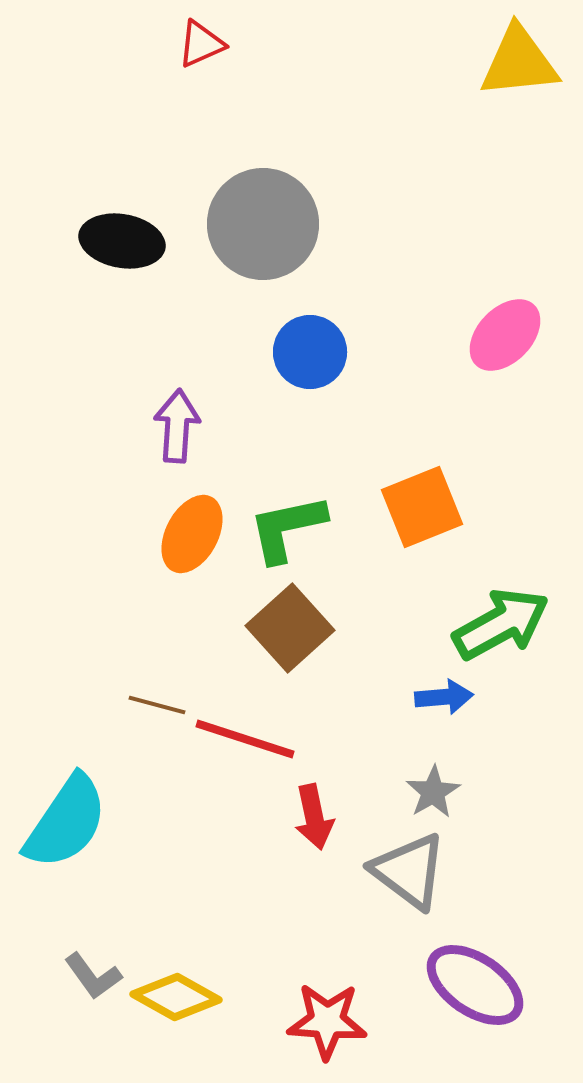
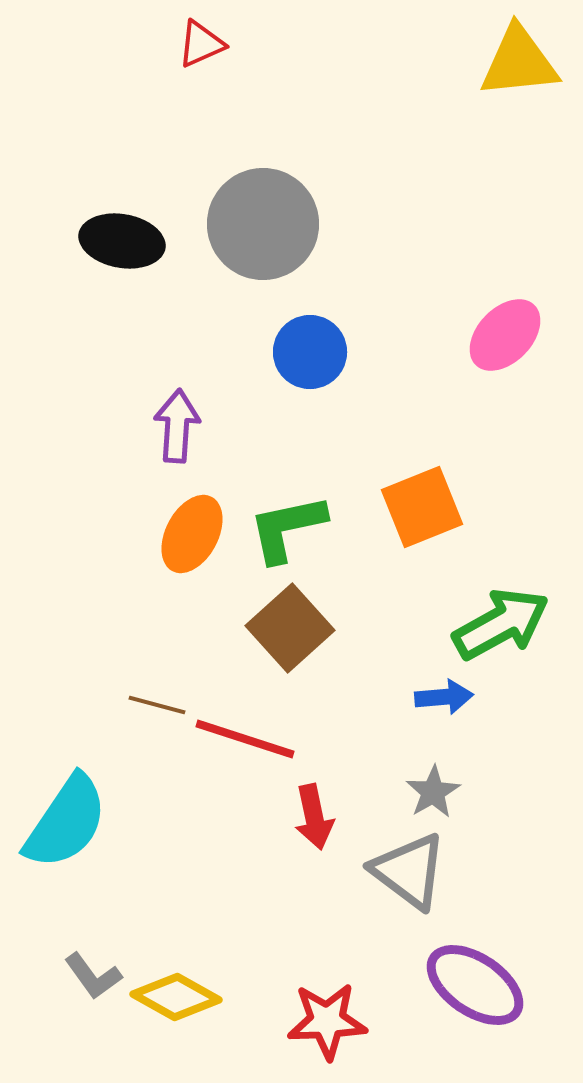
red star: rotated 6 degrees counterclockwise
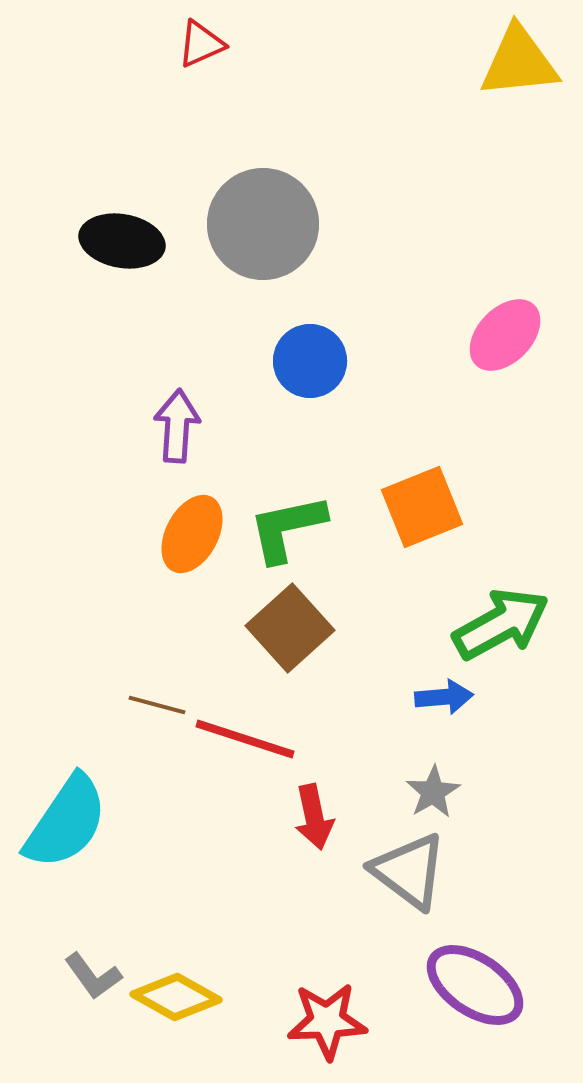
blue circle: moved 9 px down
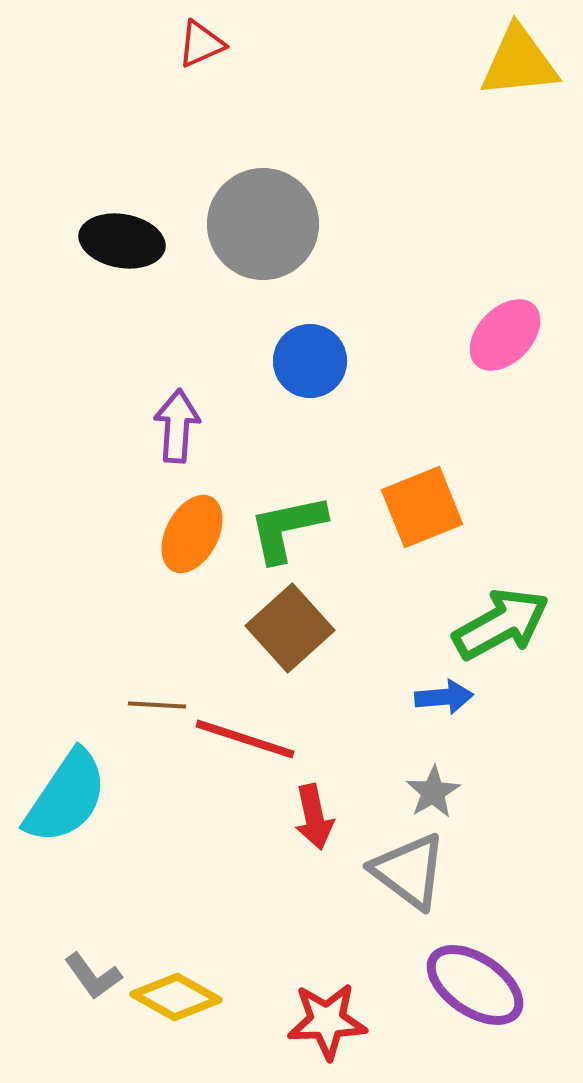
brown line: rotated 12 degrees counterclockwise
cyan semicircle: moved 25 px up
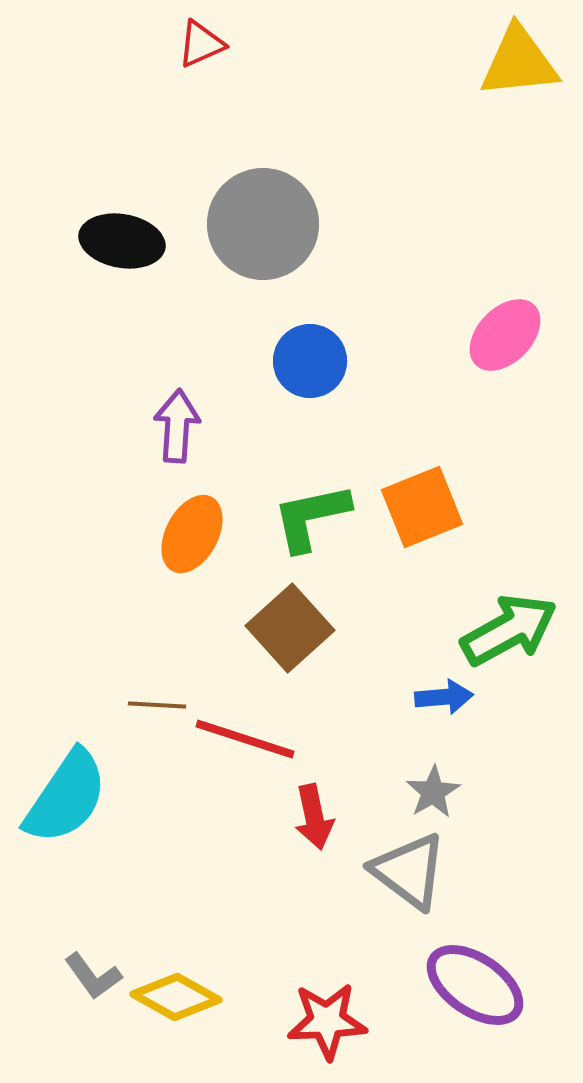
green L-shape: moved 24 px right, 11 px up
green arrow: moved 8 px right, 6 px down
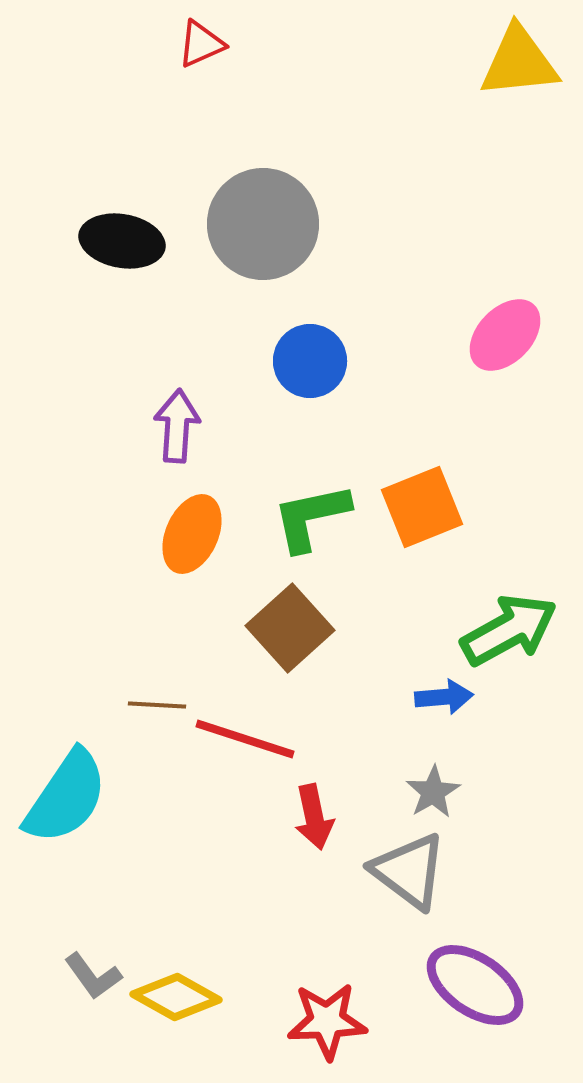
orange ellipse: rotated 4 degrees counterclockwise
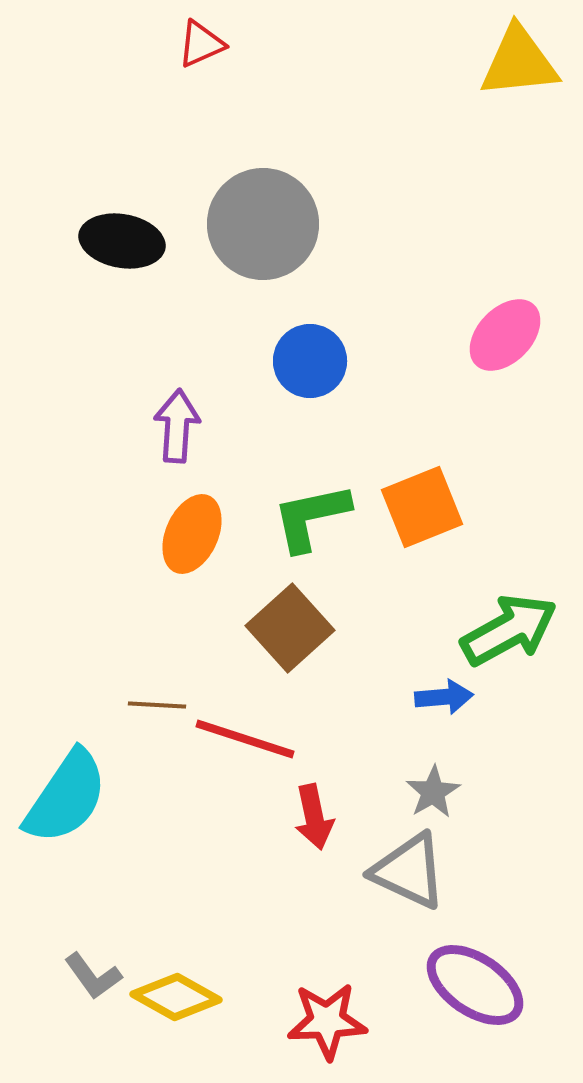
gray triangle: rotated 12 degrees counterclockwise
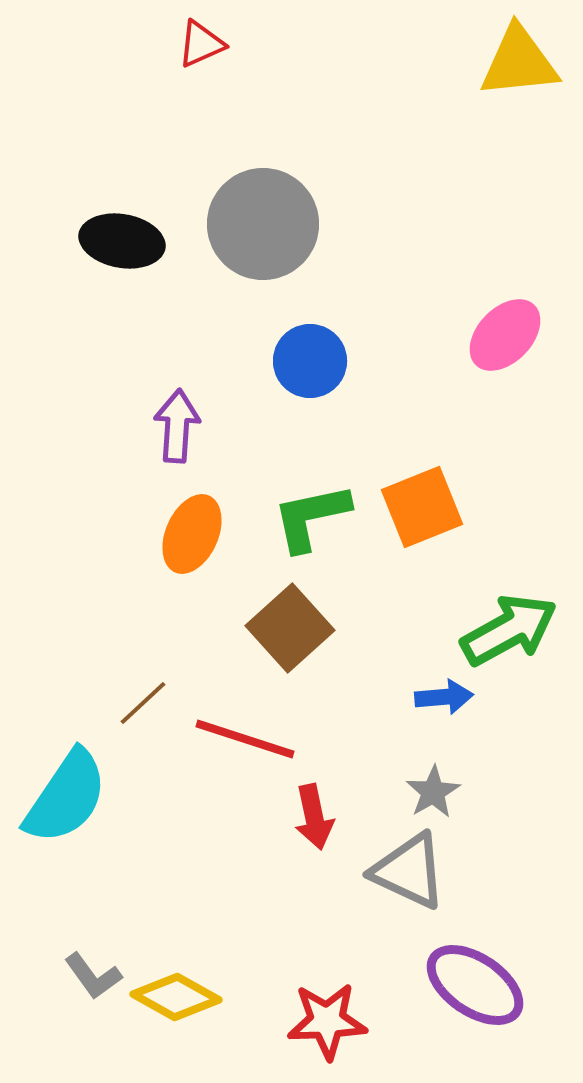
brown line: moved 14 px left, 2 px up; rotated 46 degrees counterclockwise
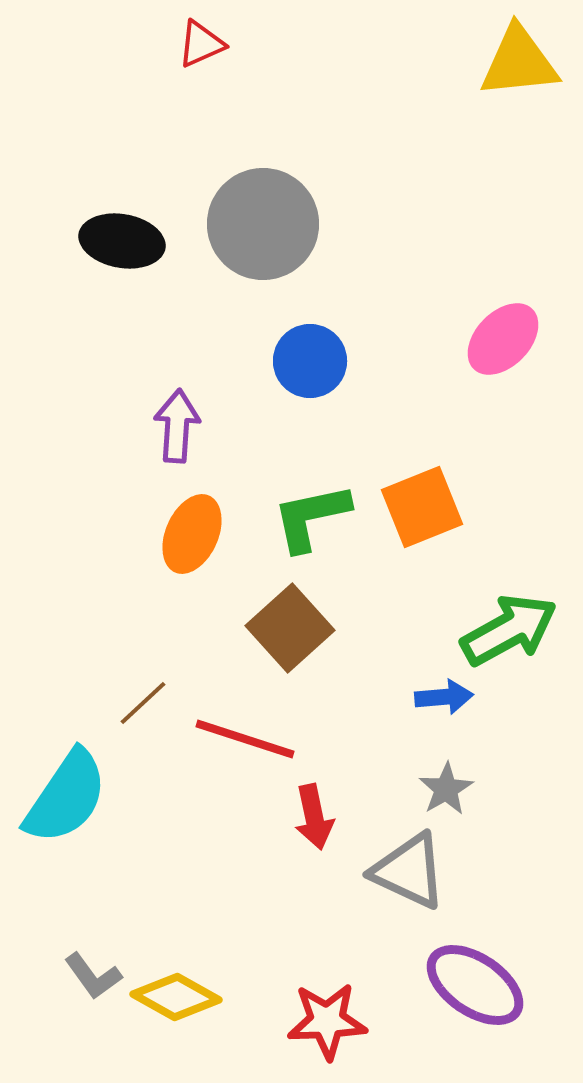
pink ellipse: moved 2 px left, 4 px down
gray star: moved 13 px right, 3 px up
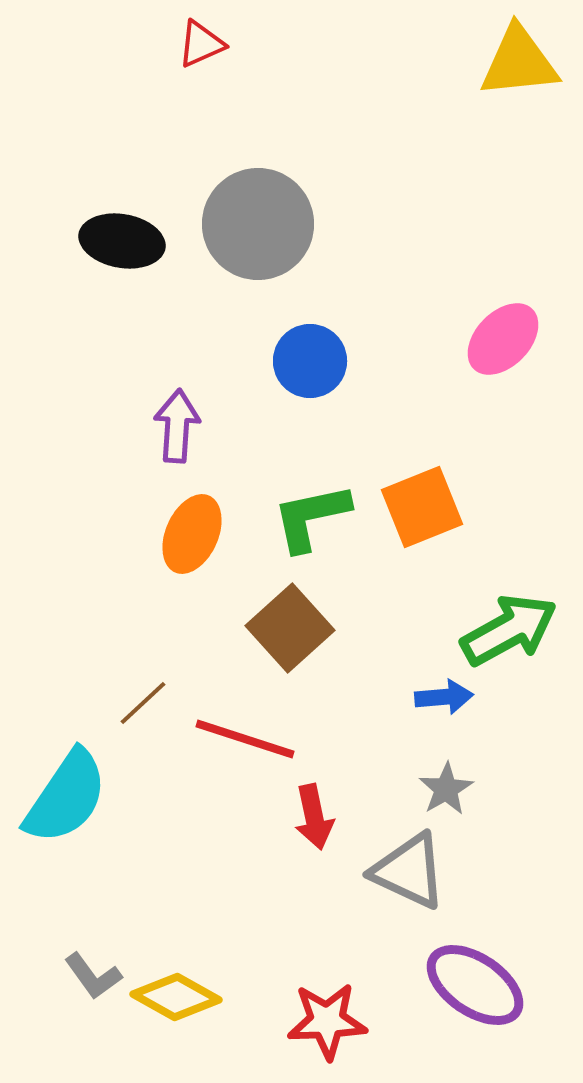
gray circle: moved 5 px left
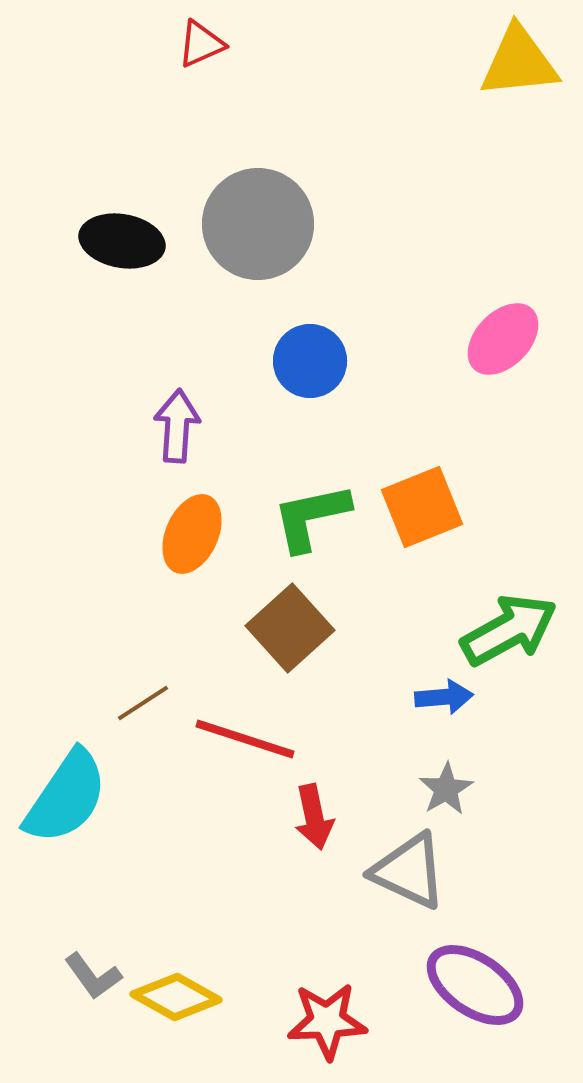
brown line: rotated 10 degrees clockwise
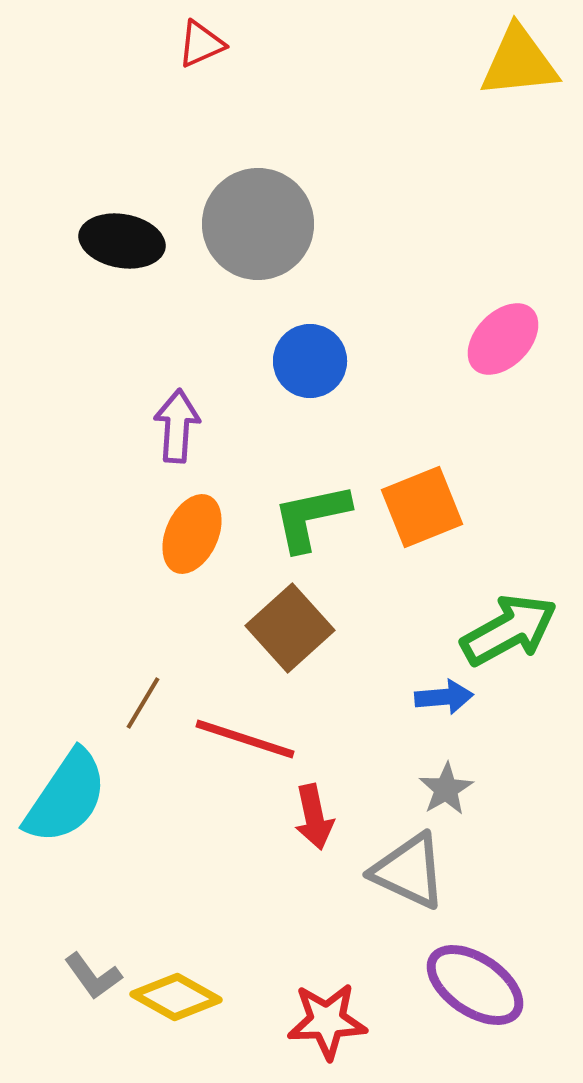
brown line: rotated 26 degrees counterclockwise
